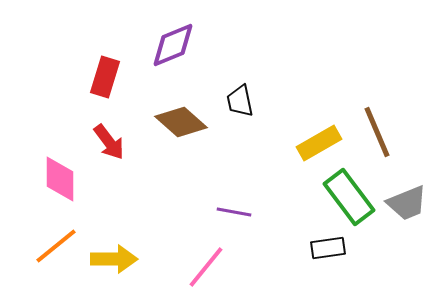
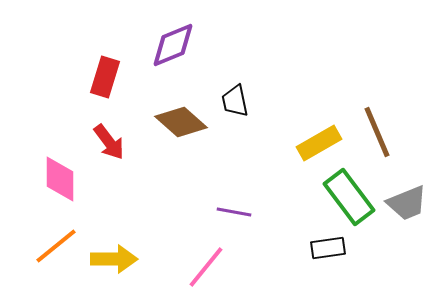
black trapezoid: moved 5 px left
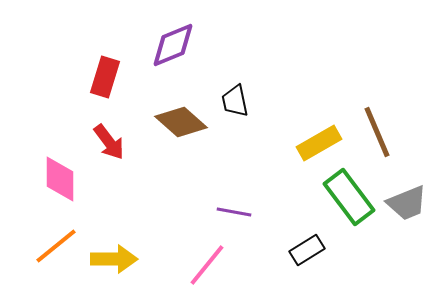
black rectangle: moved 21 px left, 2 px down; rotated 24 degrees counterclockwise
pink line: moved 1 px right, 2 px up
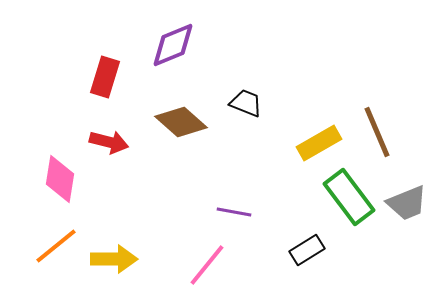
black trapezoid: moved 11 px right, 2 px down; rotated 124 degrees clockwise
red arrow: rotated 39 degrees counterclockwise
pink diamond: rotated 9 degrees clockwise
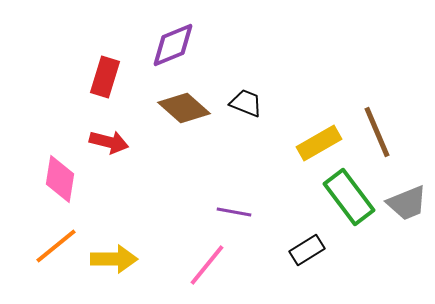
brown diamond: moved 3 px right, 14 px up
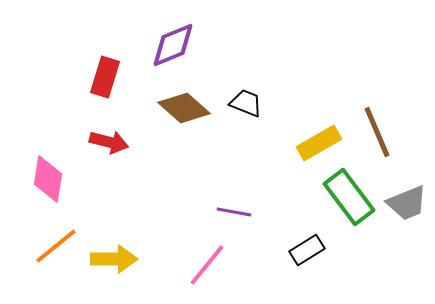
pink diamond: moved 12 px left
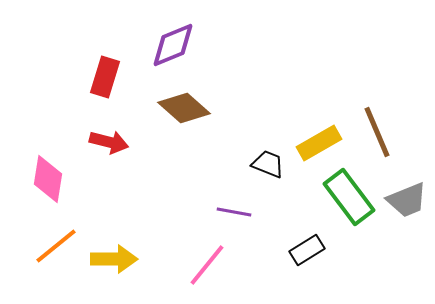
black trapezoid: moved 22 px right, 61 px down
gray trapezoid: moved 3 px up
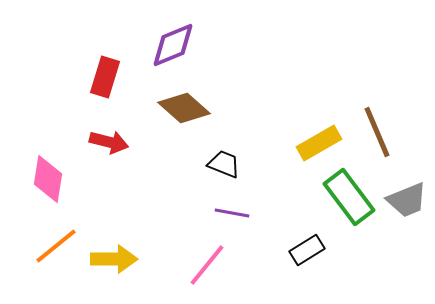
black trapezoid: moved 44 px left
purple line: moved 2 px left, 1 px down
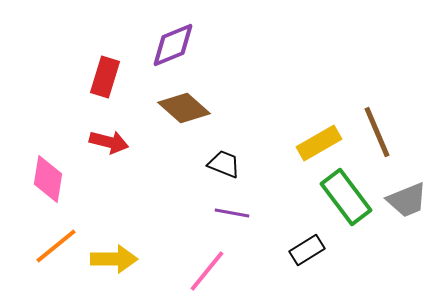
green rectangle: moved 3 px left
pink line: moved 6 px down
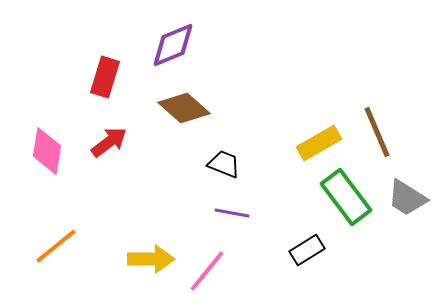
red arrow: rotated 51 degrees counterclockwise
pink diamond: moved 1 px left, 28 px up
gray trapezoid: moved 2 px up; rotated 54 degrees clockwise
yellow arrow: moved 37 px right
